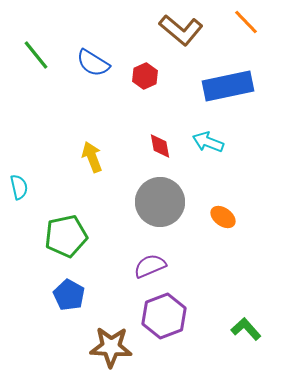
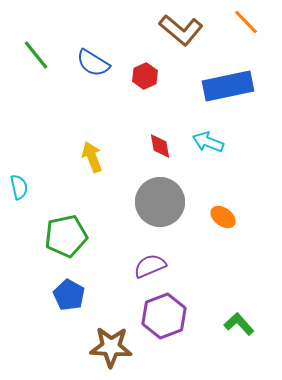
green L-shape: moved 7 px left, 5 px up
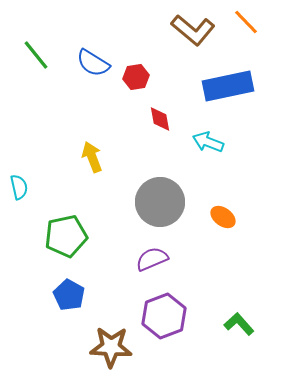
brown L-shape: moved 12 px right
red hexagon: moved 9 px left, 1 px down; rotated 15 degrees clockwise
red diamond: moved 27 px up
purple semicircle: moved 2 px right, 7 px up
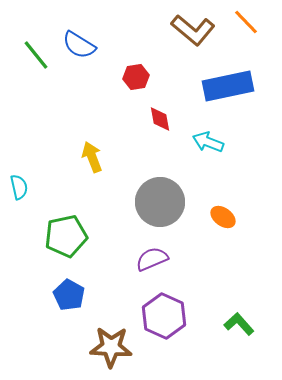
blue semicircle: moved 14 px left, 18 px up
purple hexagon: rotated 15 degrees counterclockwise
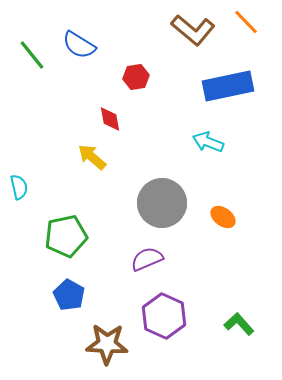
green line: moved 4 px left
red diamond: moved 50 px left
yellow arrow: rotated 28 degrees counterclockwise
gray circle: moved 2 px right, 1 px down
purple semicircle: moved 5 px left
brown star: moved 4 px left, 3 px up
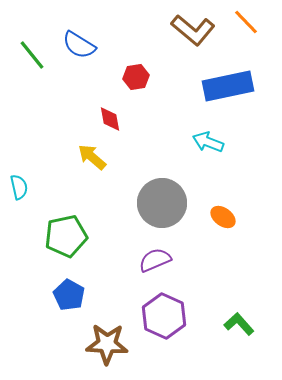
purple semicircle: moved 8 px right, 1 px down
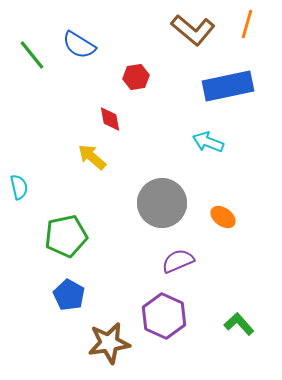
orange line: moved 1 px right, 2 px down; rotated 60 degrees clockwise
purple semicircle: moved 23 px right, 1 px down
brown star: moved 2 px right, 1 px up; rotated 12 degrees counterclockwise
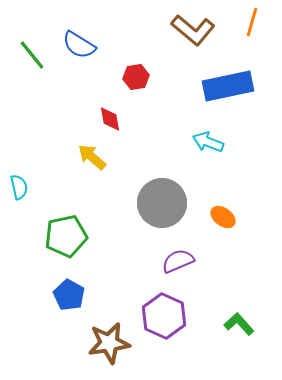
orange line: moved 5 px right, 2 px up
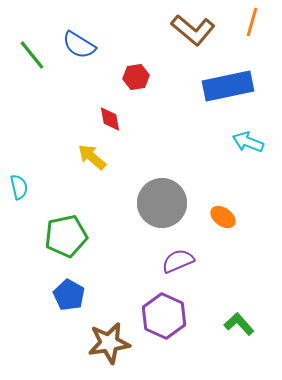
cyan arrow: moved 40 px right
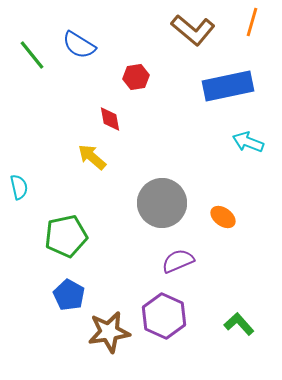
brown star: moved 11 px up
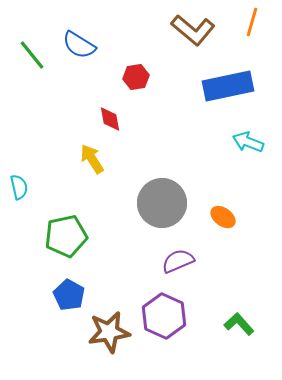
yellow arrow: moved 2 px down; rotated 16 degrees clockwise
